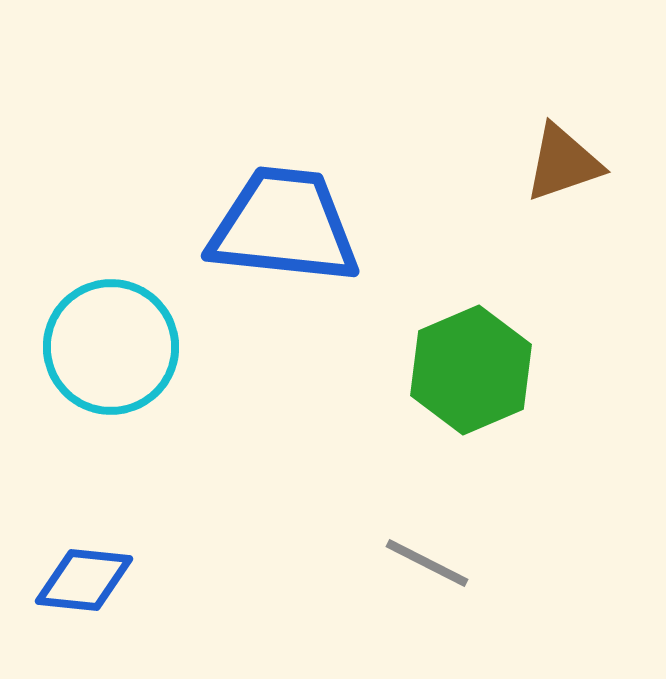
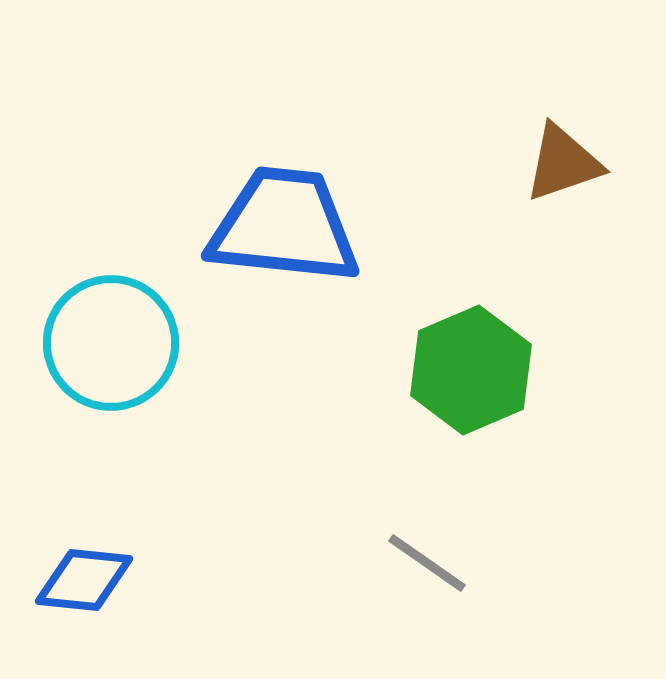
cyan circle: moved 4 px up
gray line: rotated 8 degrees clockwise
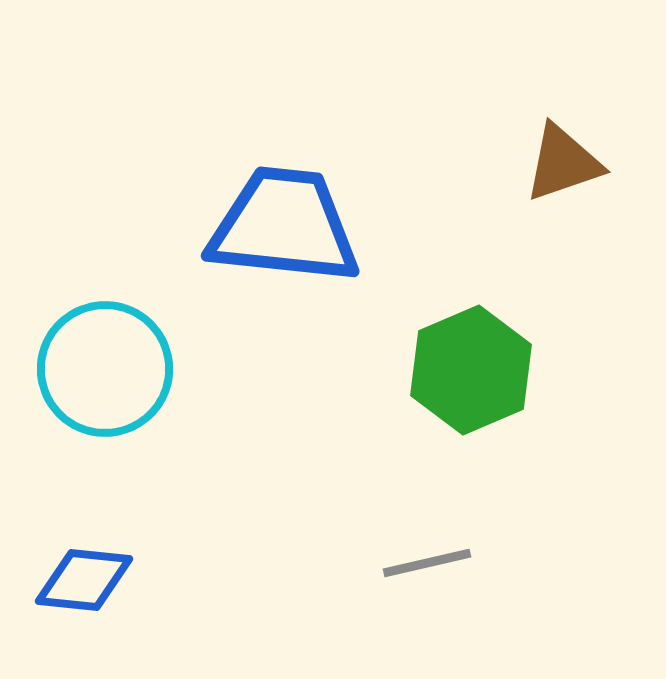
cyan circle: moved 6 px left, 26 px down
gray line: rotated 48 degrees counterclockwise
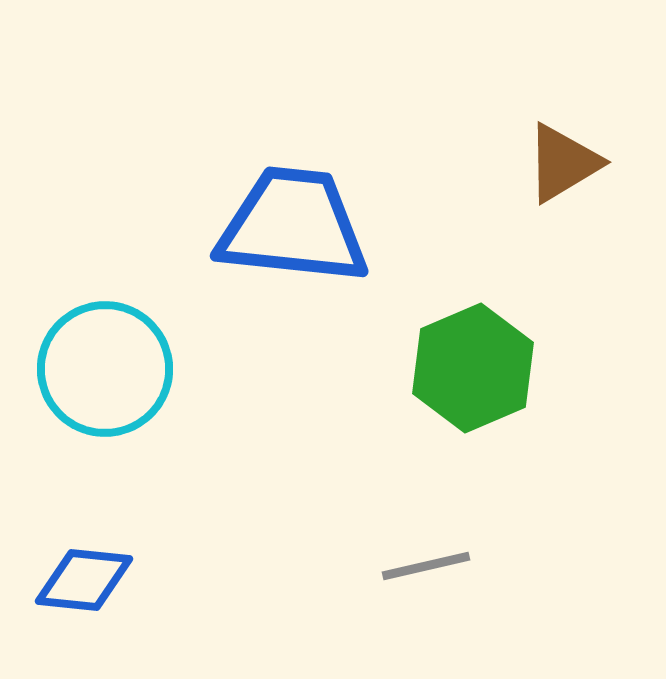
brown triangle: rotated 12 degrees counterclockwise
blue trapezoid: moved 9 px right
green hexagon: moved 2 px right, 2 px up
gray line: moved 1 px left, 3 px down
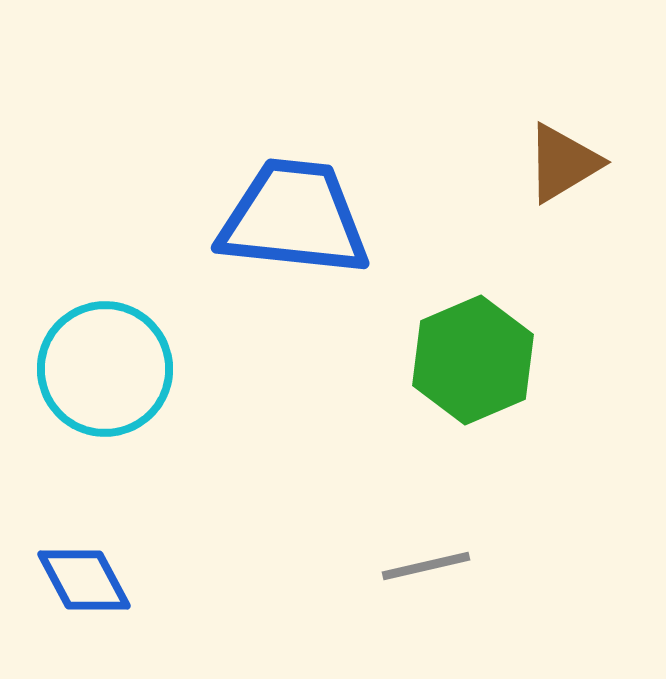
blue trapezoid: moved 1 px right, 8 px up
green hexagon: moved 8 px up
blue diamond: rotated 56 degrees clockwise
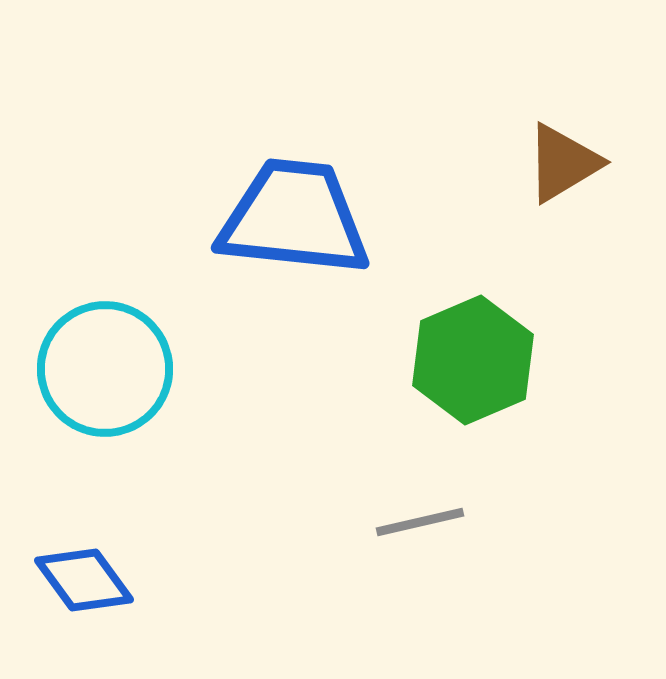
gray line: moved 6 px left, 44 px up
blue diamond: rotated 8 degrees counterclockwise
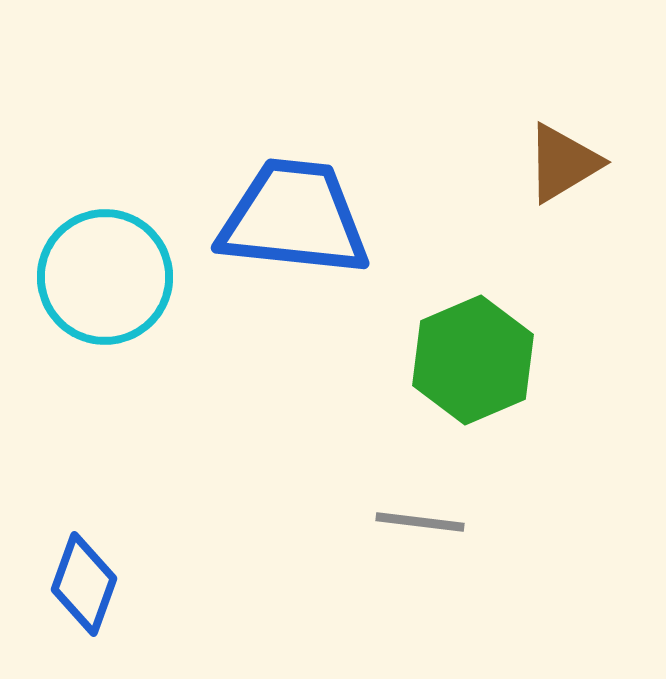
cyan circle: moved 92 px up
gray line: rotated 20 degrees clockwise
blue diamond: moved 4 px down; rotated 56 degrees clockwise
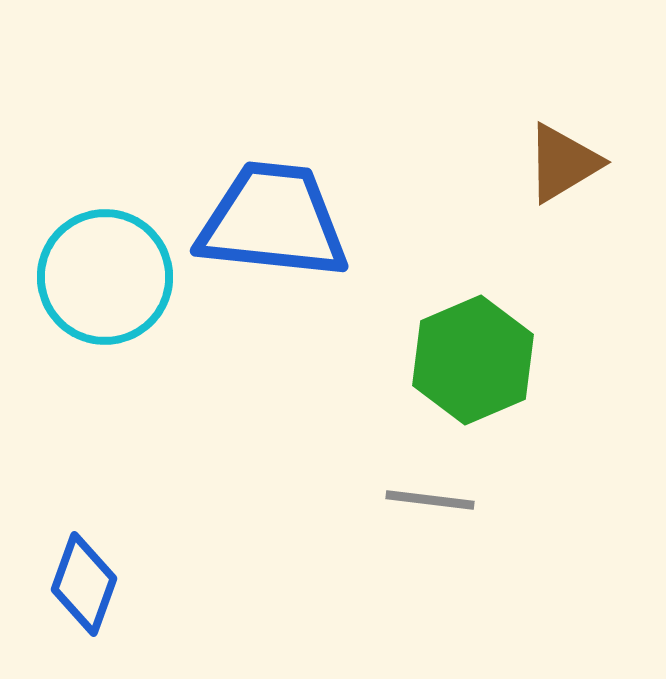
blue trapezoid: moved 21 px left, 3 px down
gray line: moved 10 px right, 22 px up
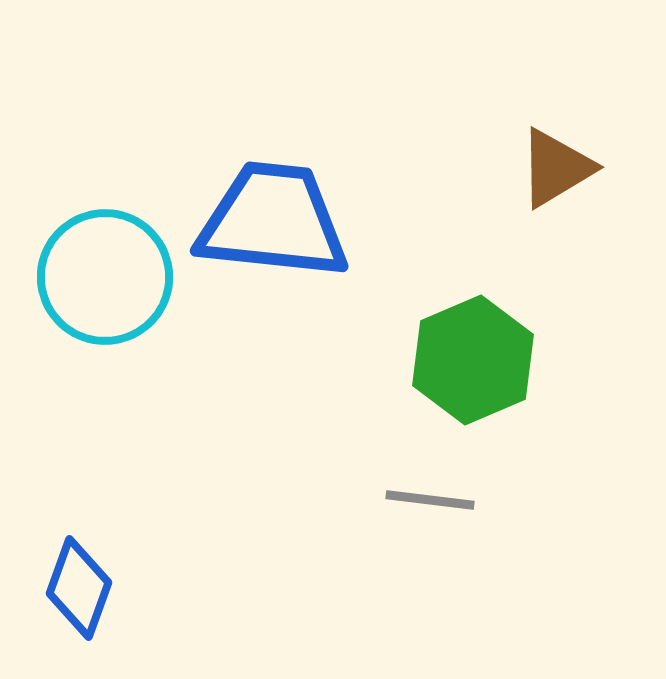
brown triangle: moved 7 px left, 5 px down
blue diamond: moved 5 px left, 4 px down
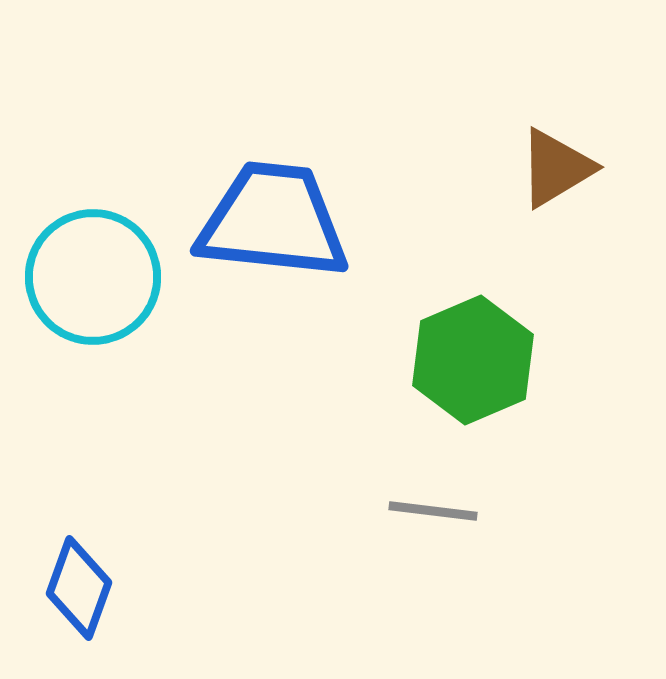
cyan circle: moved 12 px left
gray line: moved 3 px right, 11 px down
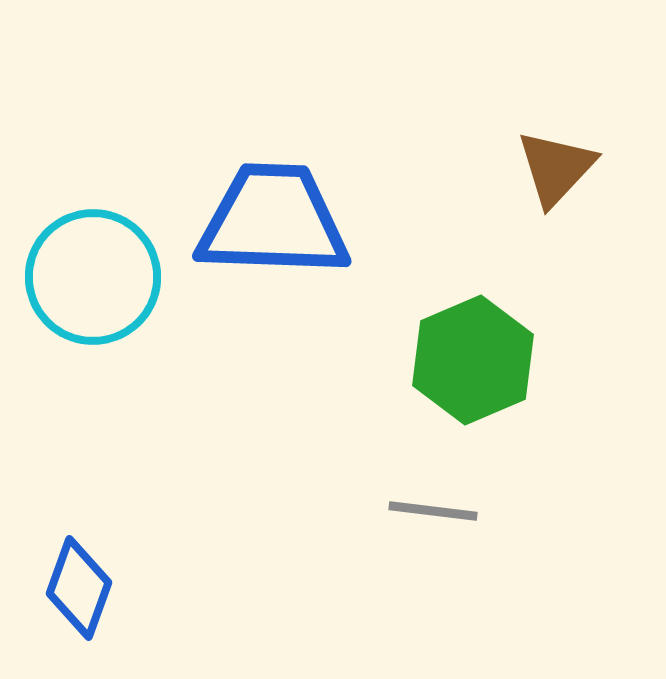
brown triangle: rotated 16 degrees counterclockwise
blue trapezoid: rotated 4 degrees counterclockwise
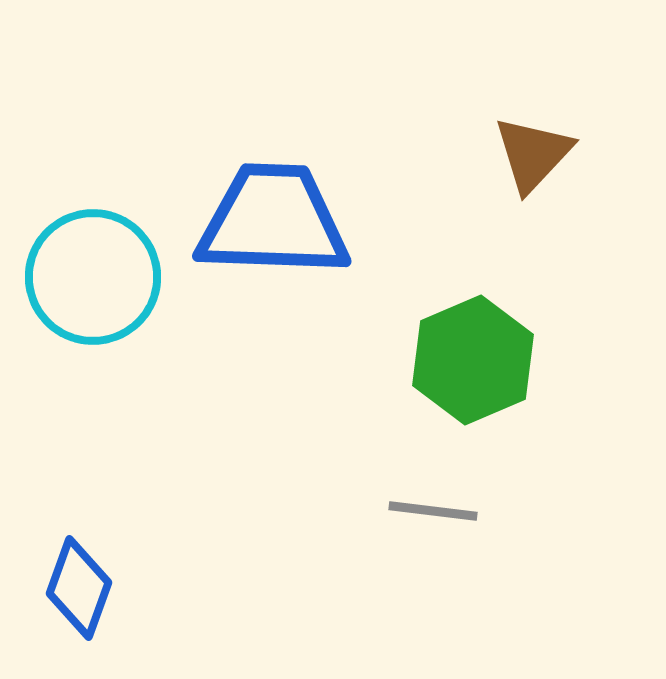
brown triangle: moved 23 px left, 14 px up
